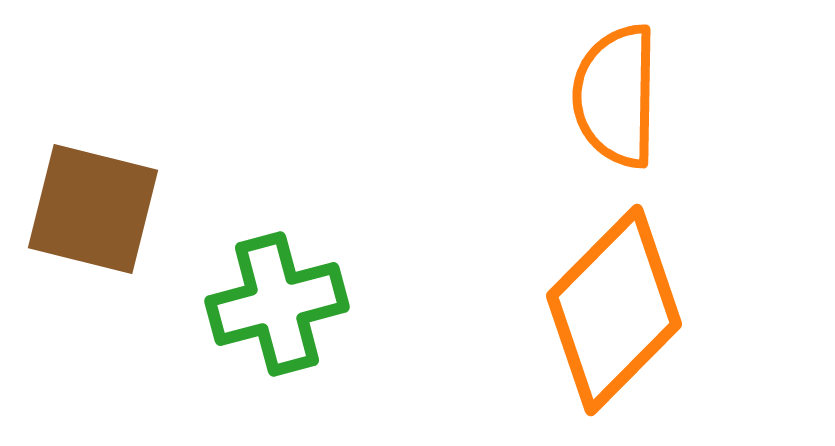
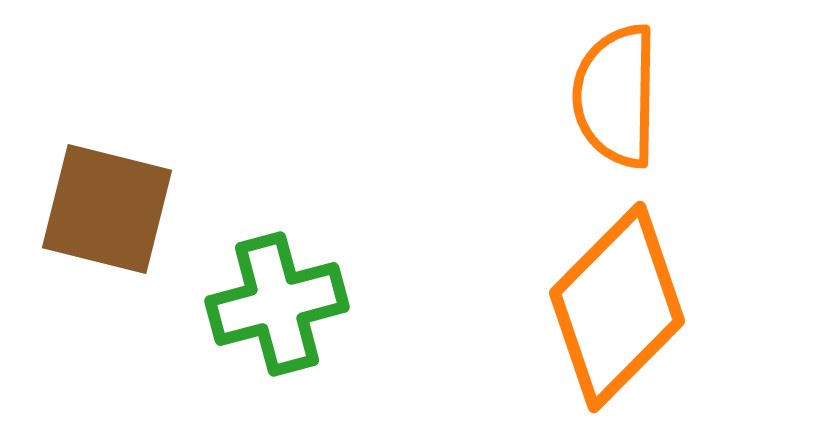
brown square: moved 14 px right
orange diamond: moved 3 px right, 3 px up
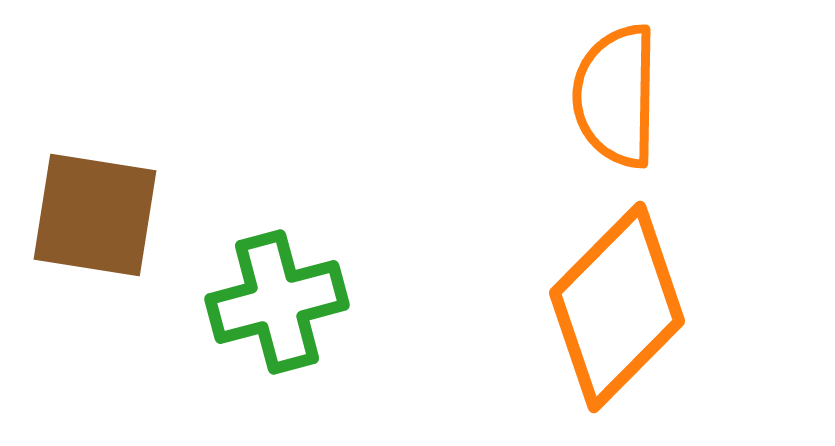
brown square: moved 12 px left, 6 px down; rotated 5 degrees counterclockwise
green cross: moved 2 px up
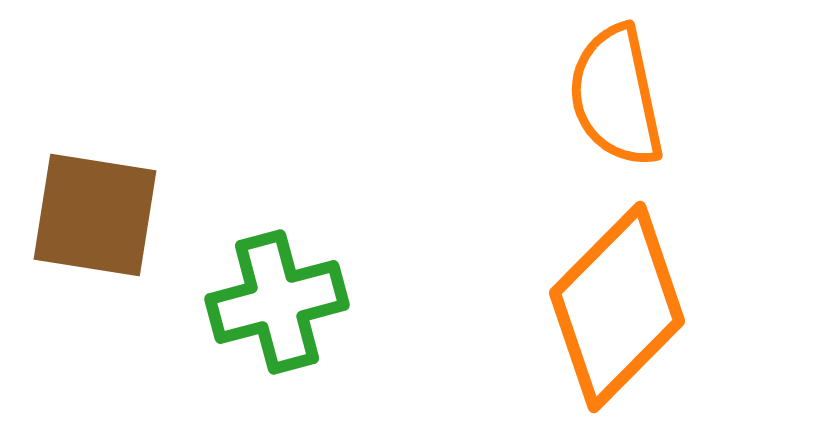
orange semicircle: rotated 13 degrees counterclockwise
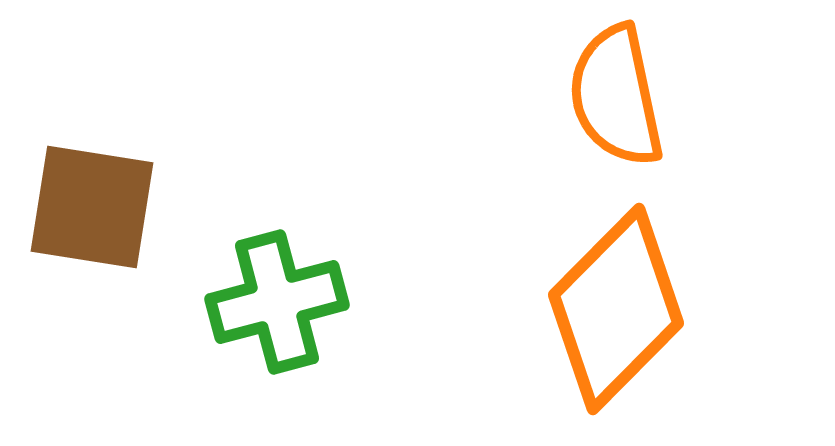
brown square: moved 3 px left, 8 px up
orange diamond: moved 1 px left, 2 px down
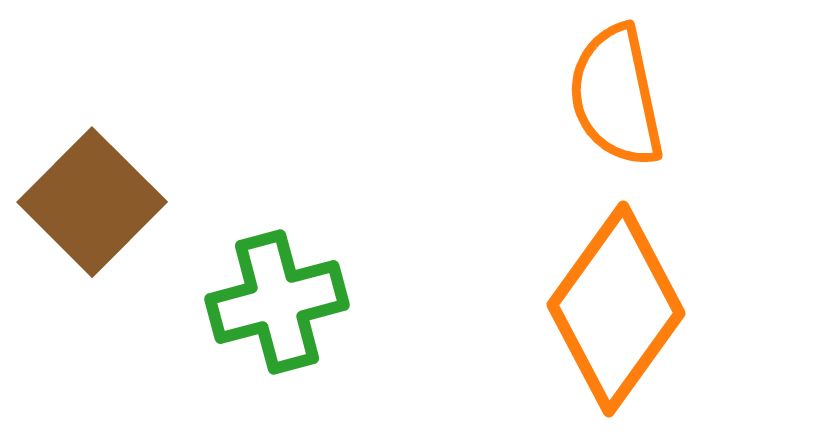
brown square: moved 5 px up; rotated 36 degrees clockwise
orange diamond: rotated 9 degrees counterclockwise
